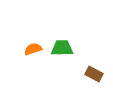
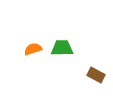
brown rectangle: moved 2 px right, 1 px down
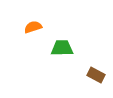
orange semicircle: moved 22 px up
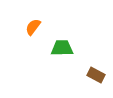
orange semicircle: rotated 36 degrees counterclockwise
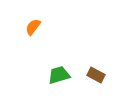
green trapezoid: moved 3 px left, 27 px down; rotated 15 degrees counterclockwise
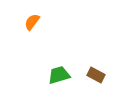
orange semicircle: moved 1 px left, 5 px up
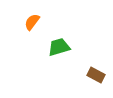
green trapezoid: moved 28 px up
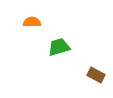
orange semicircle: rotated 54 degrees clockwise
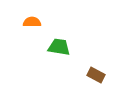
green trapezoid: rotated 25 degrees clockwise
